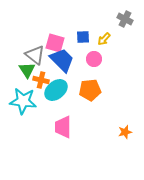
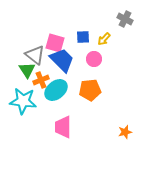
orange cross: rotated 35 degrees counterclockwise
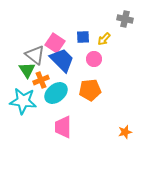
gray cross: rotated 14 degrees counterclockwise
pink square: rotated 18 degrees clockwise
cyan ellipse: moved 3 px down
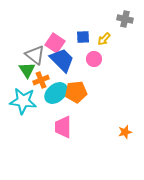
orange pentagon: moved 14 px left, 2 px down
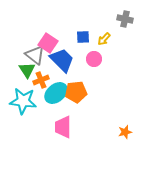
pink square: moved 7 px left
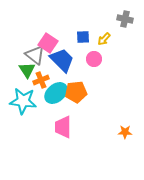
orange star: rotated 16 degrees clockwise
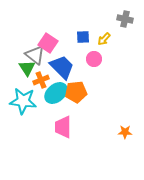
blue trapezoid: moved 7 px down
green triangle: moved 2 px up
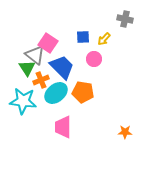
orange pentagon: moved 7 px right; rotated 15 degrees clockwise
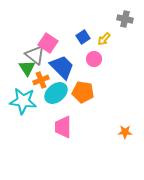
blue square: rotated 32 degrees counterclockwise
